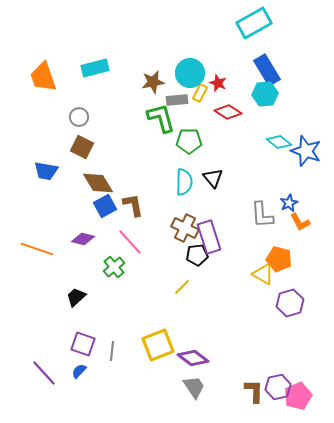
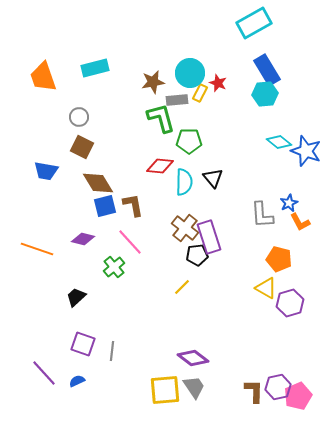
red diamond at (228, 112): moved 68 px left, 54 px down; rotated 28 degrees counterclockwise
blue square at (105, 206): rotated 15 degrees clockwise
brown cross at (185, 228): rotated 12 degrees clockwise
yellow triangle at (263, 274): moved 3 px right, 14 px down
yellow square at (158, 345): moved 7 px right, 45 px down; rotated 16 degrees clockwise
blue semicircle at (79, 371): moved 2 px left, 10 px down; rotated 21 degrees clockwise
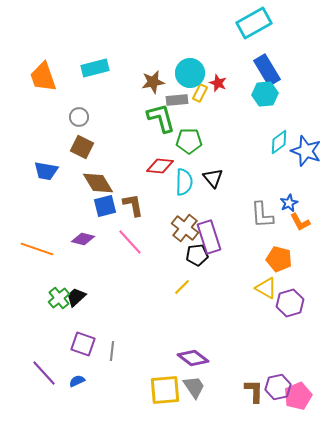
cyan diamond at (279, 142): rotated 75 degrees counterclockwise
green cross at (114, 267): moved 55 px left, 31 px down
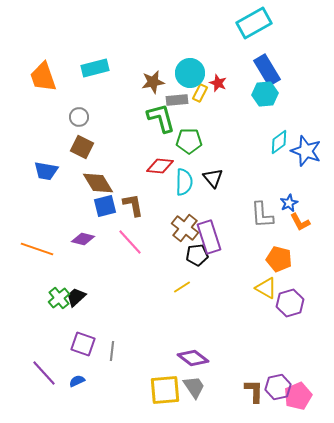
yellow line at (182, 287): rotated 12 degrees clockwise
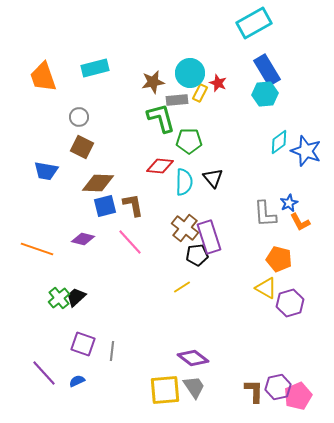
brown diamond at (98, 183): rotated 56 degrees counterclockwise
gray L-shape at (262, 215): moved 3 px right, 1 px up
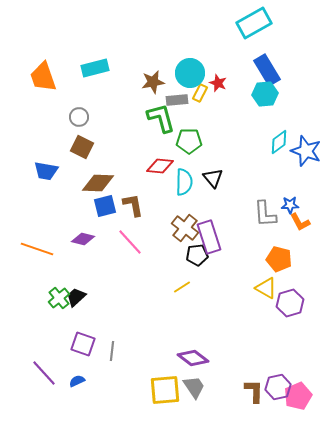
blue star at (289, 203): moved 1 px right, 2 px down; rotated 24 degrees clockwise
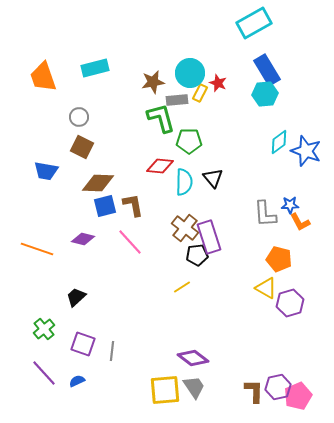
green cross at (59, 298): moved 15 px left, 31 px down
